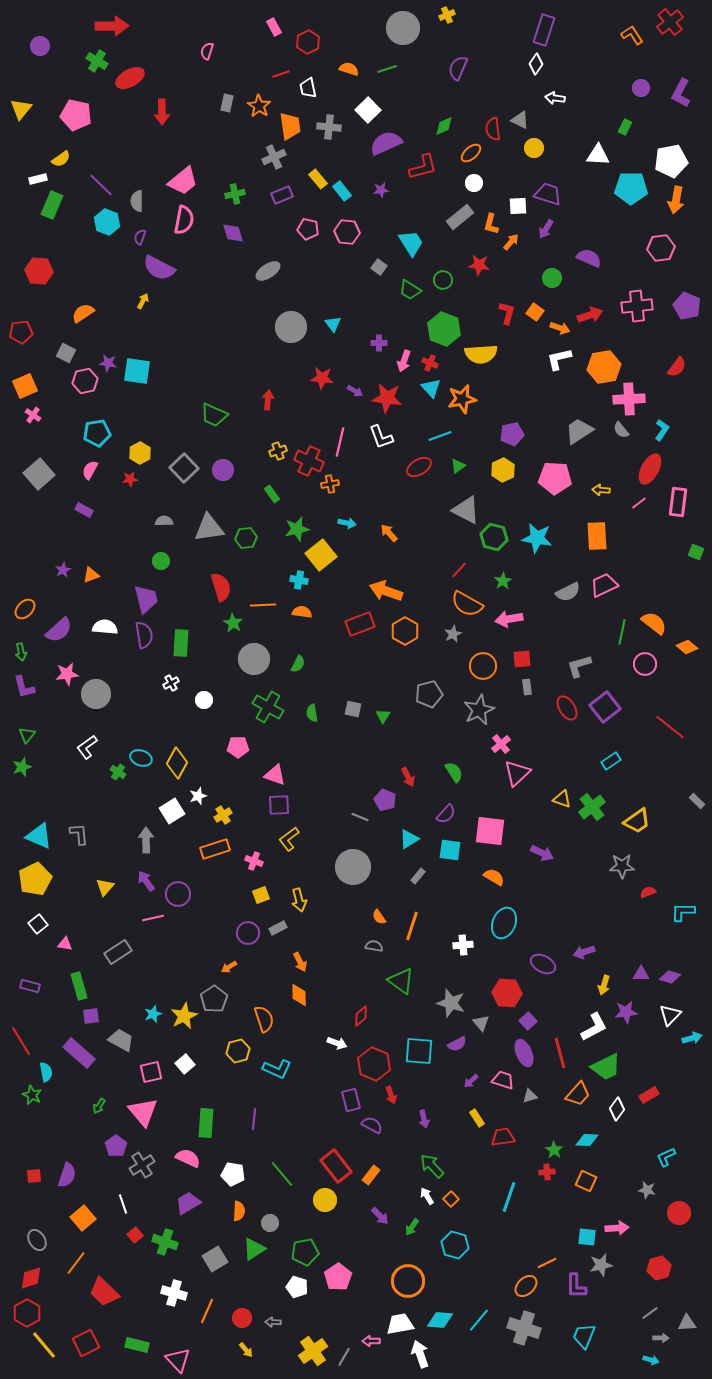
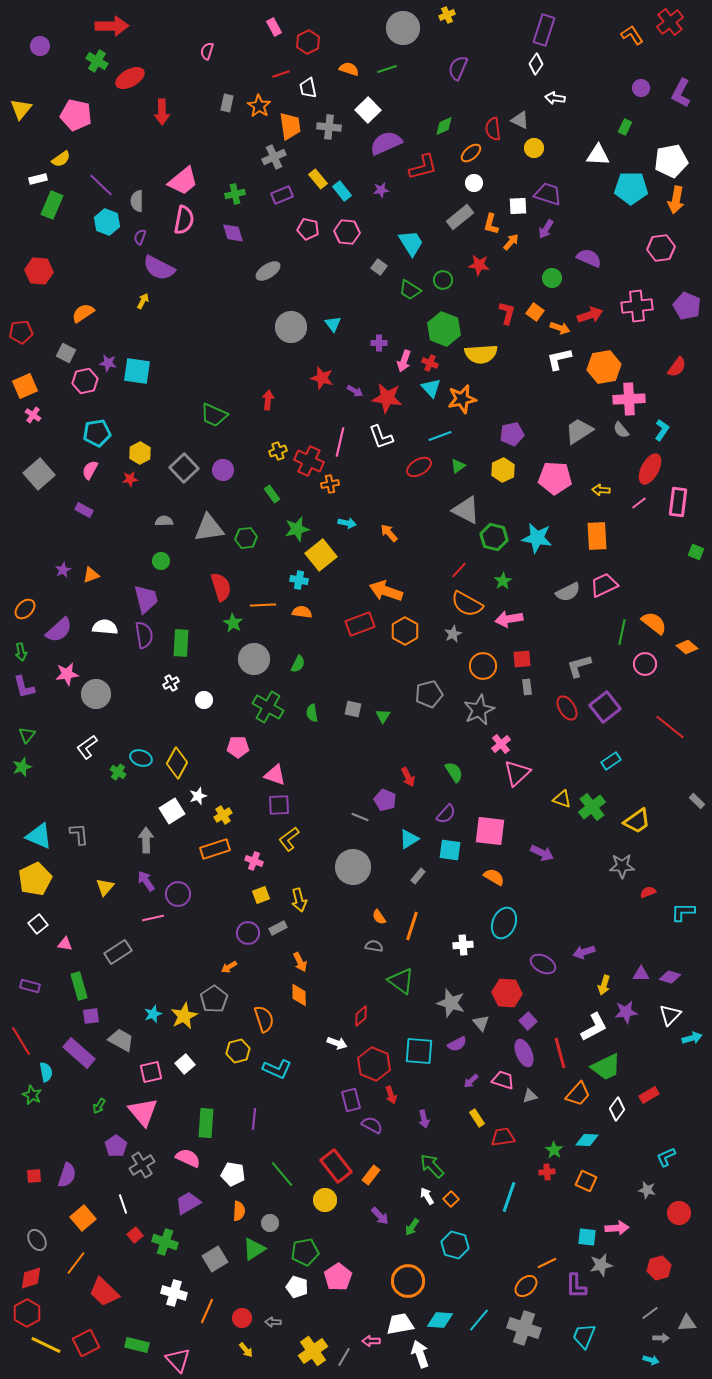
red star at (322, 378): rotated 10 degrees clockwise
yellow line at (44, 1345): moved 2 px right; rotated 24 degrees counterclockwise
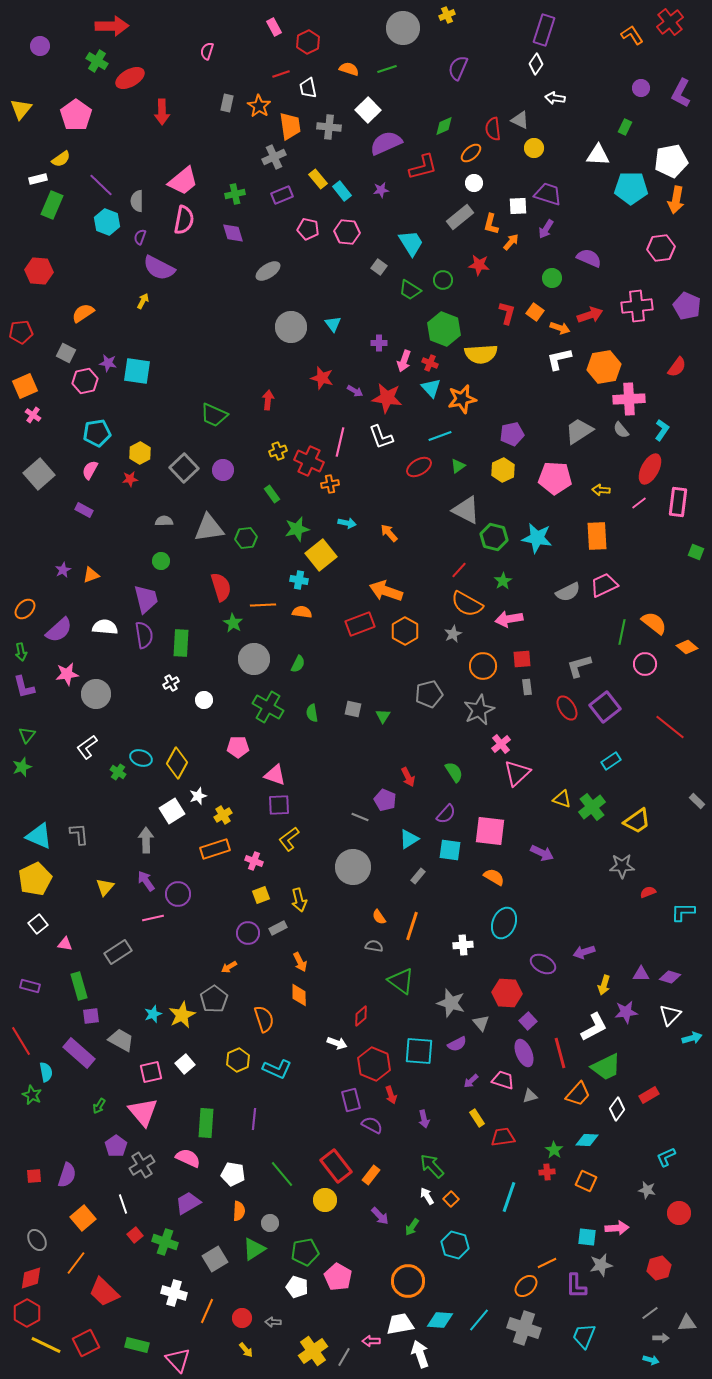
pink pentagon at (76, 115): rotated 24 degrees clockwise
yellow star at (184, 1016): moved 2 px left, 1 px up
yellow hexagon at (238, 1051): moved 9 px down; rotated 10 degrees counterclockwise
pink pentagon at (338, 1277): rotated 8 degrees counterclockwise
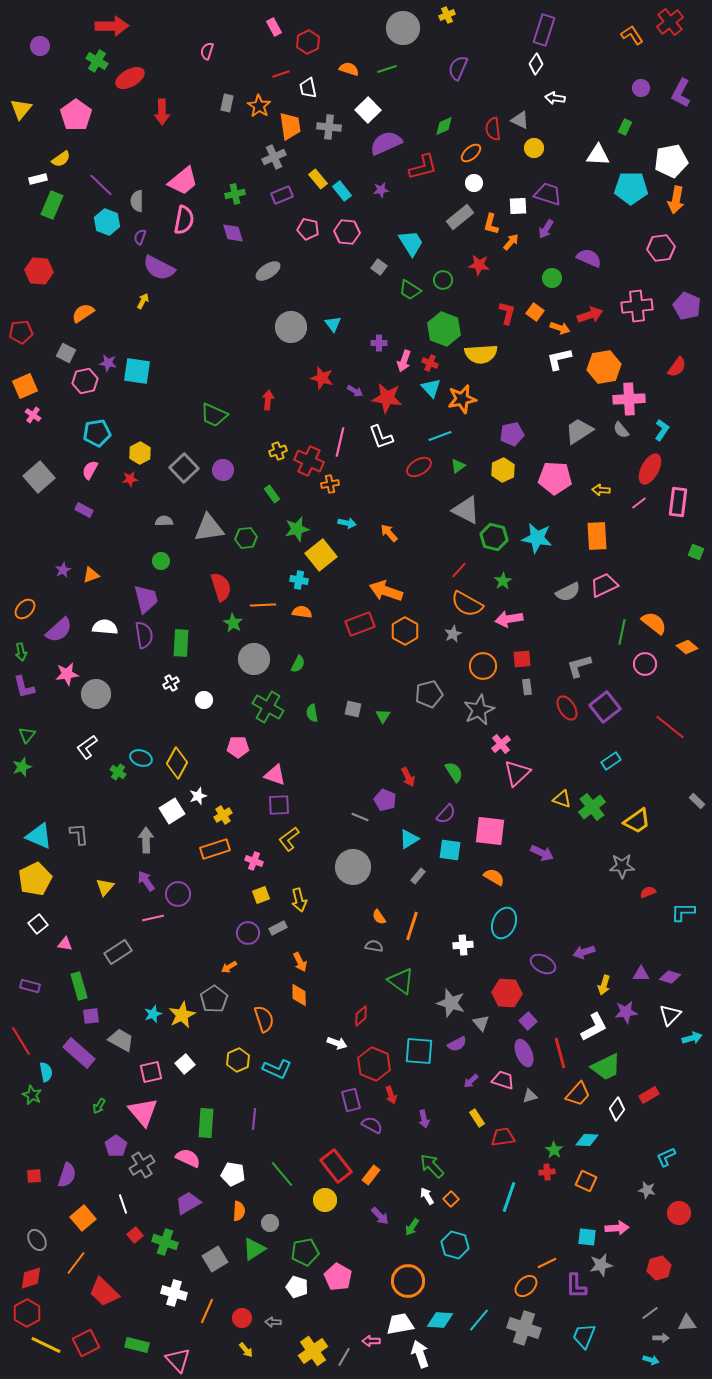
gray square at (39, 474): moved 3 px down
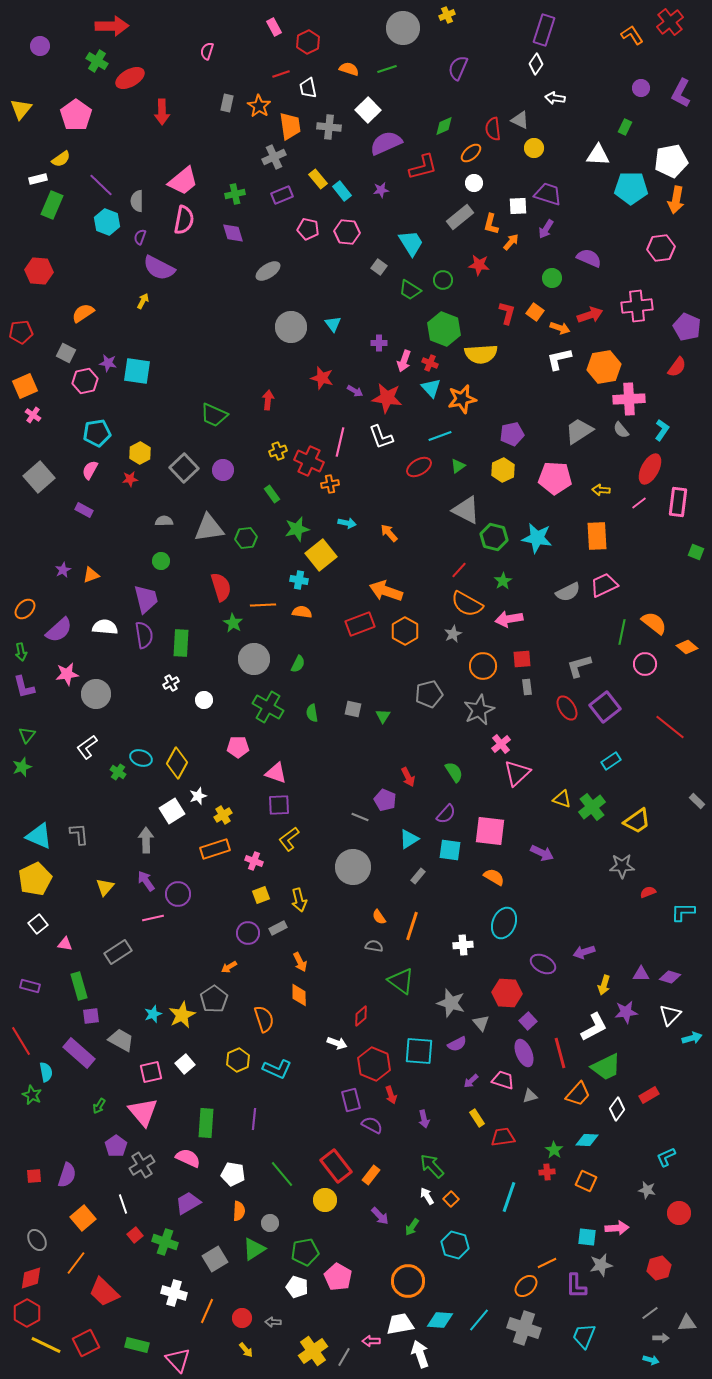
purple pentagon at (687, 306): moved 21 px down
pink triangle at (275, 775): moved 1 px right, 2 px up
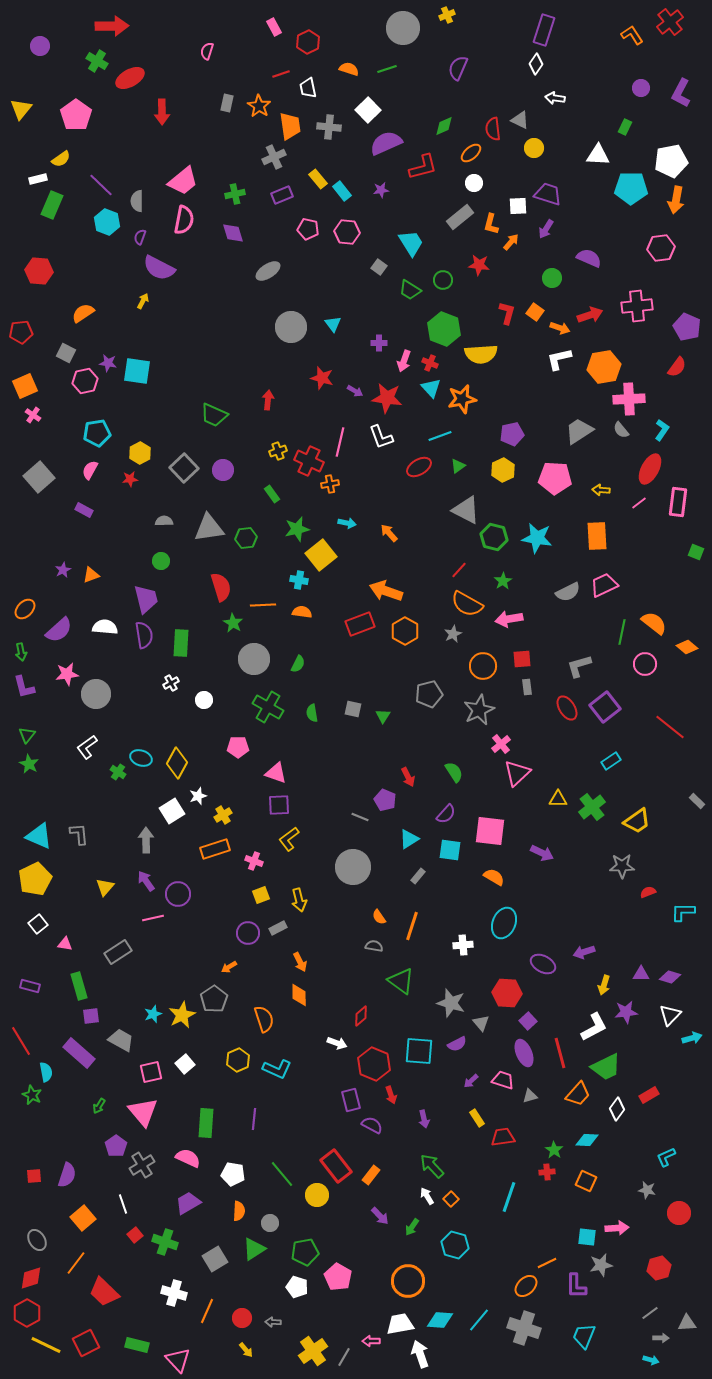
green star at (22, 767): moved 7 px right, 3 px up; rotated 24 degrees counterclockwise
yellow triangle at (562, 799): moved 4 px left; rotated 18 degrees counterclockwise
yellow circle at (325, 1200): moved 8 px left, 5 px up
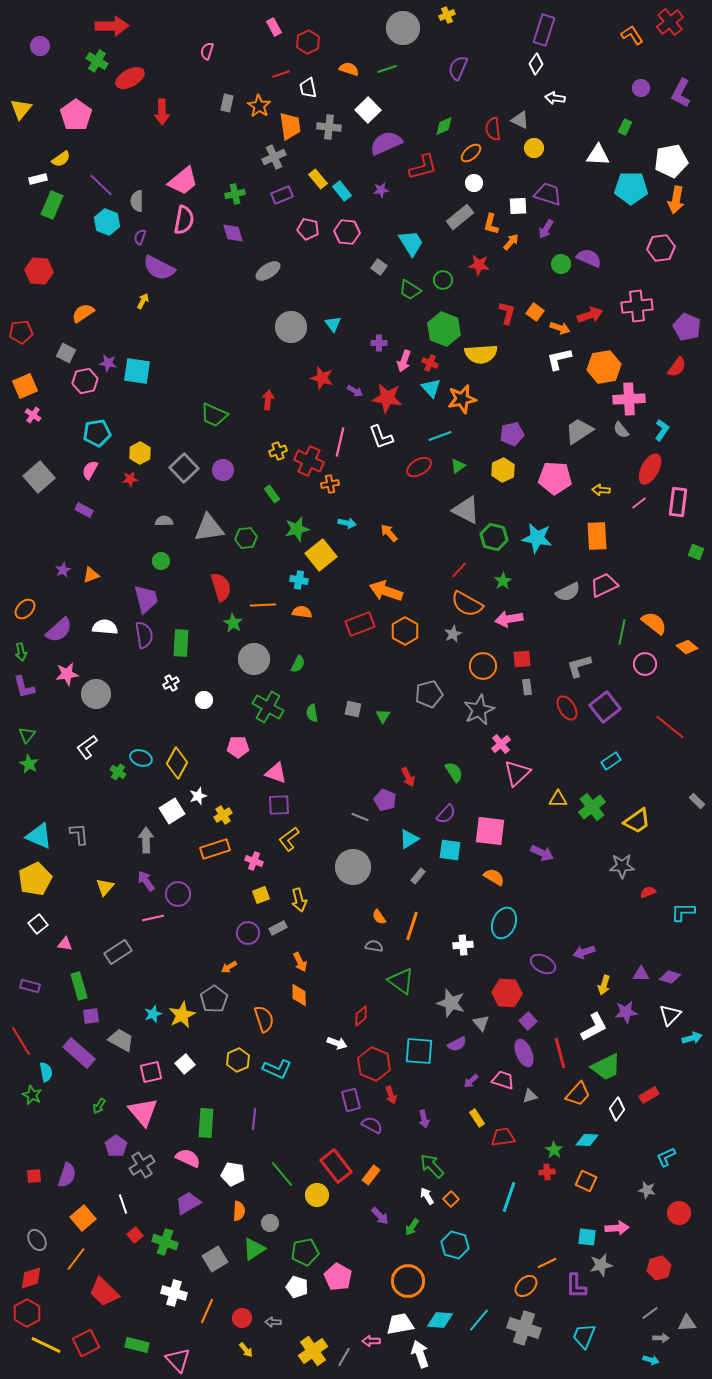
green circle at (552, 278): moved 9 px right, 14 px up
orange line at (76, 1263): moved 4 px up
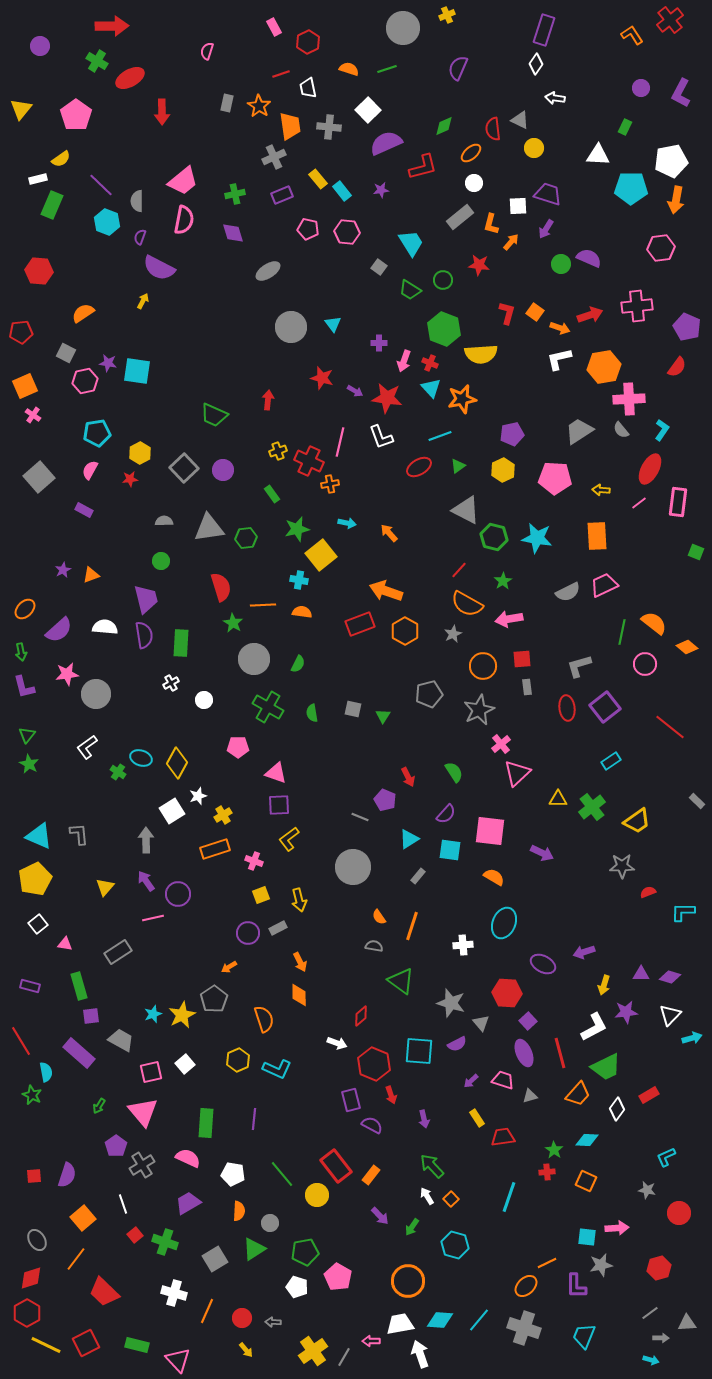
red cross at (670, 22): moved 2 px up
red ellipse at (567, 708): rotated 25 degrees clockwise
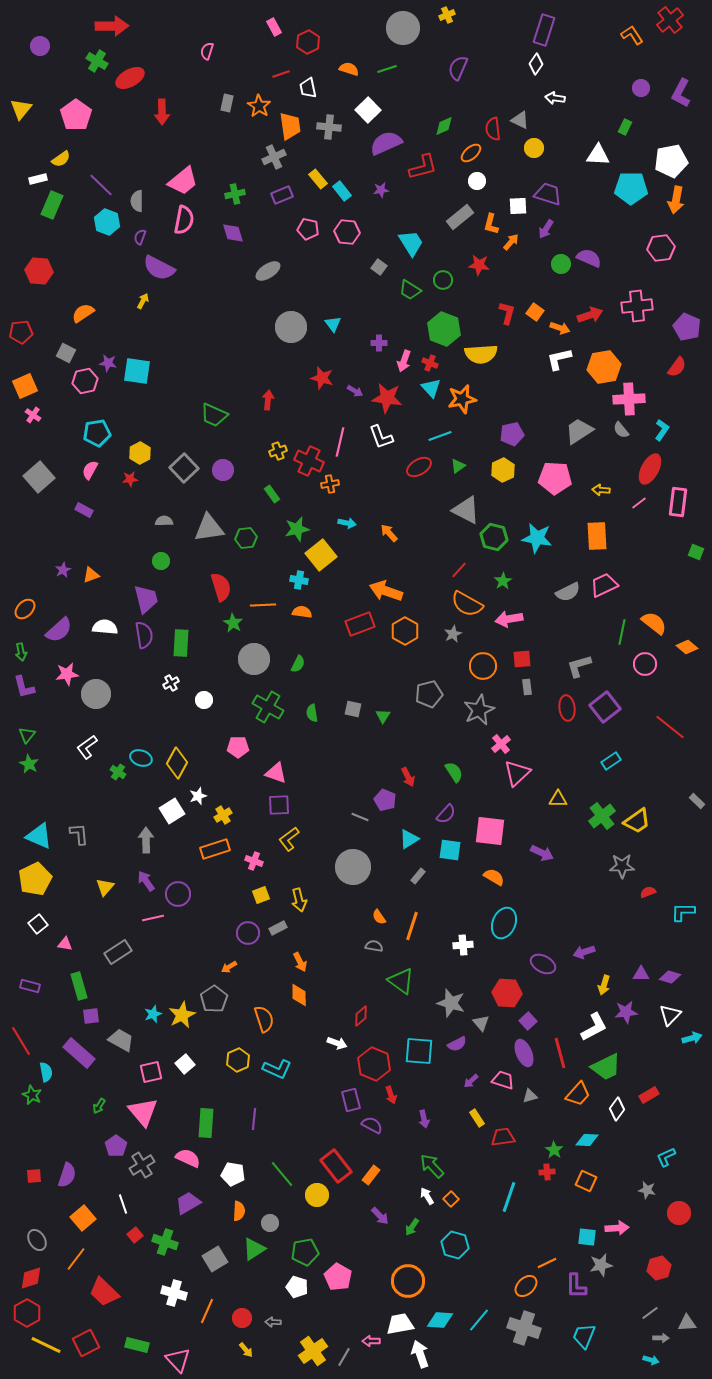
white circle at (474, 183): moved 3 px right, 2 px up
green cross at (592, 807): moved 10 px right, 9 px down
